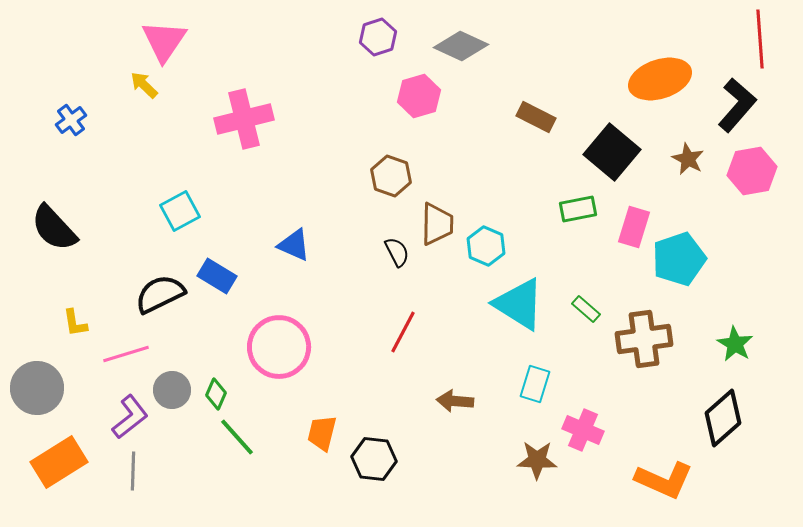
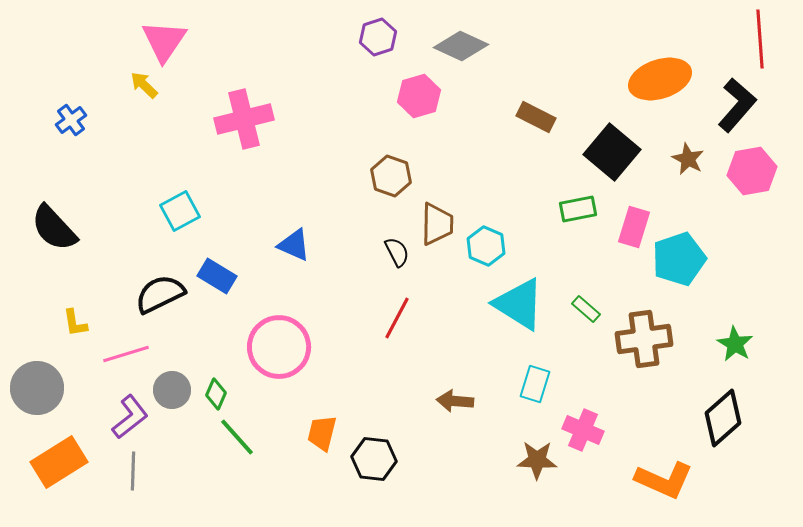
red line at (403, 332): moved 6 px left, 14 px up
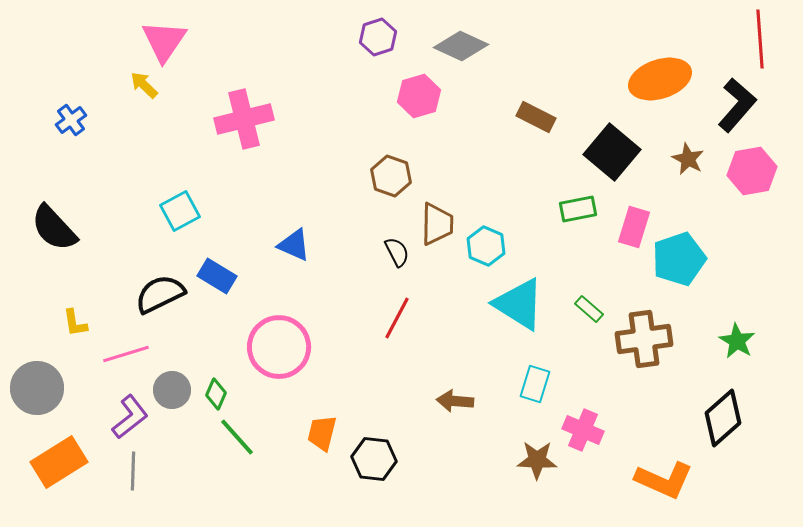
green rectangle at (586, 309): moved 3 px right
green star at (735, 344): moved 2 px right, 3 px up
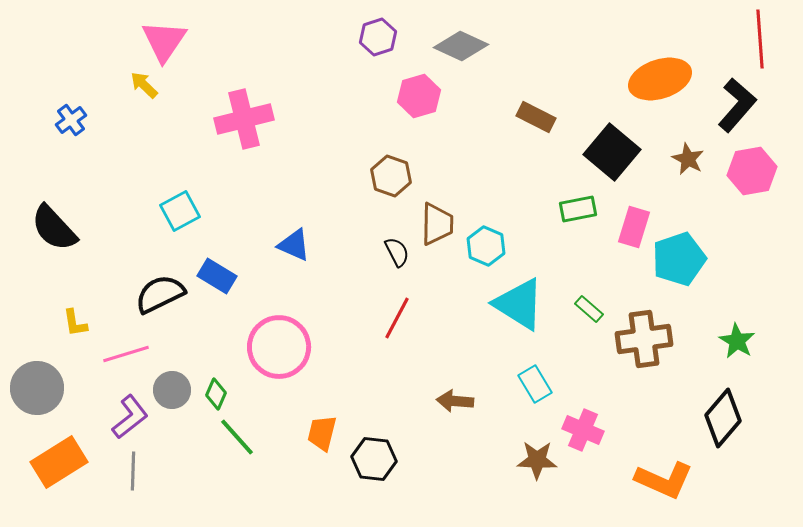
cyan rectangle at (535, 384): rotated 48 degrees counterclockwise
black diamond at (723, 418): rotated 8 degrees counterclockwise
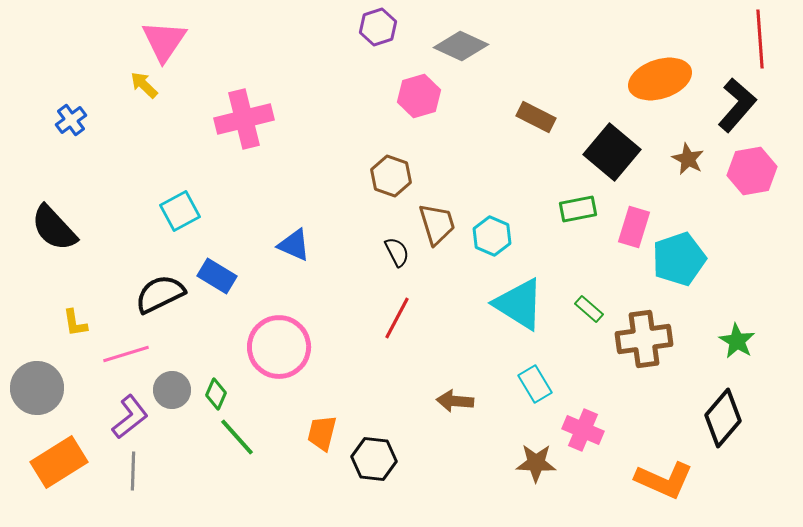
purple hexagon at (378, 37): moved 10 px up
brown trapezoid at (437, 224): rotated 18 degrees counterclockwise
cyan hexagon at (486, 246): moved 6 px right, 10 px up
brown star at (537, 460): moved 1 px left, 3 px down
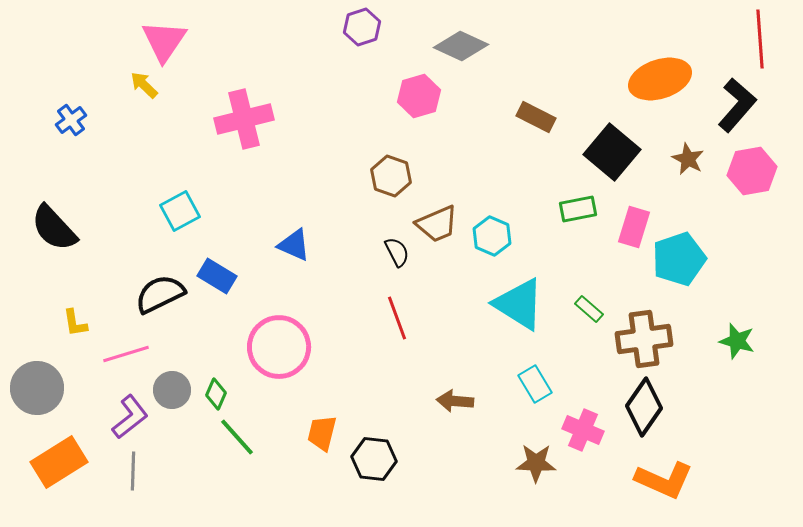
purple hexagon at (378, 27): moved 16 px left
brown trapezoid at (437, 224): rotated 84 degrees clockwise
red line at (397, 318): rotated 48 degrees counterclockwise
green star at (737, 341): rotated 15 degrees counterclockwise
black diamond at (723, 418): moved 79 px left, 11 px up; rotated 6 degrees counterclockwise
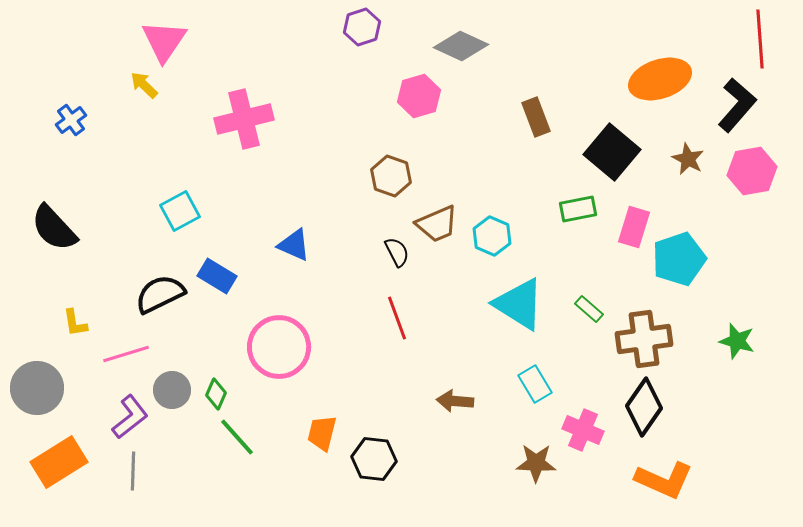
brown rectangle at (536, 117): rotated 42 degrees clockwise
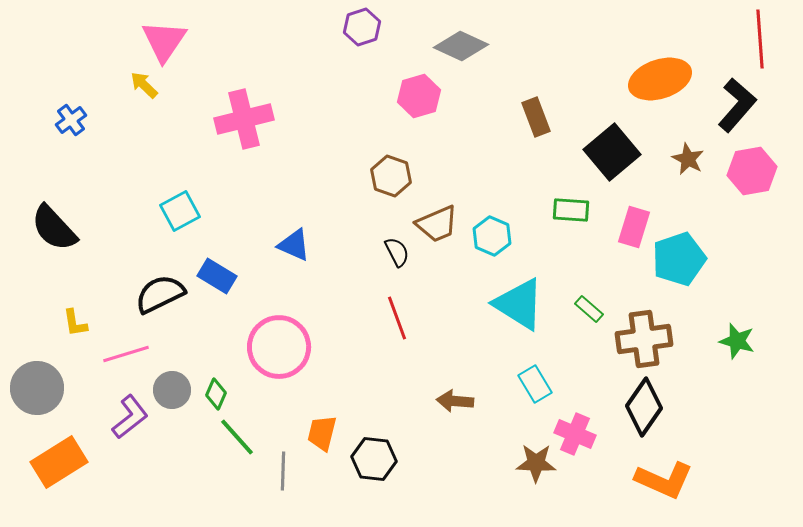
black square at (612, 152): rotated 10 degrees clockwise
green rectangle at (578, 209): moved 7 px left, 1 px down; rotated 15 degrees clockwise
pink cross at (583, 430): moved 8 px left, 4 px down
gray line at (133, 471): moved 150 px right
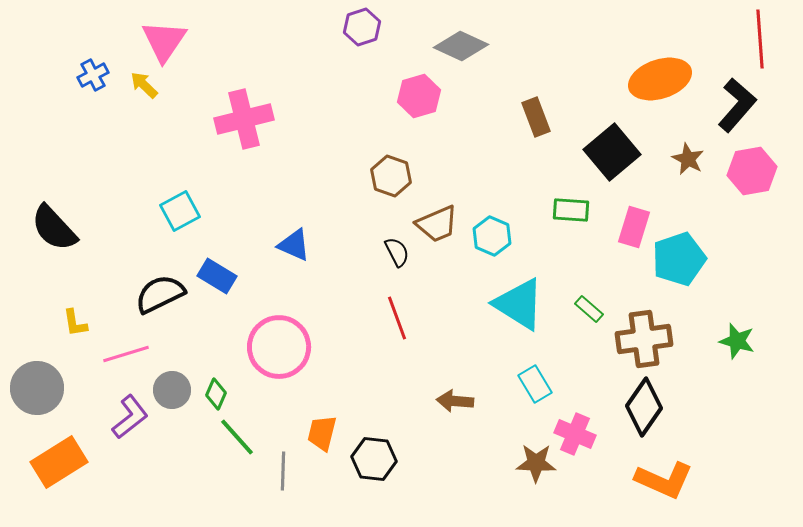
blue cross at (71, 120): moved 22 px right, 45 px up; rotated 8 degrees clockwise
